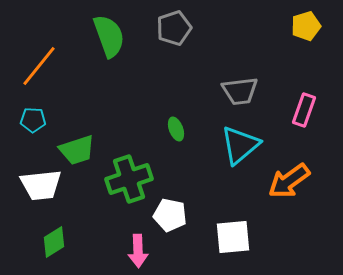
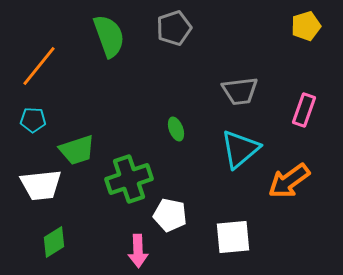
cyan triangle: moved 4 px down
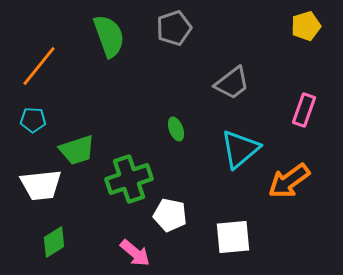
gray trapezoid: moved 8 px left, 8 px up; rotated 30 degrees counterclockwise
pink arrow: moved 3 px left, 2 px down; rotated 48 degrees counterclockwise
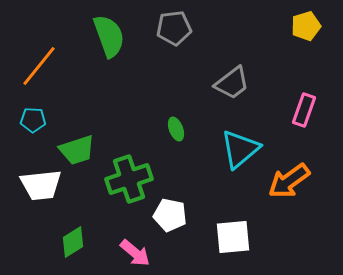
gray pentagon: rotated 12 degrees clockwise
green diamond: moved 19 px right
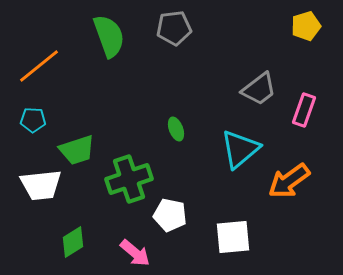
orange line: rotated 12 degrees clockwise
gray trapezoid: moved 27 px right, 6 px down
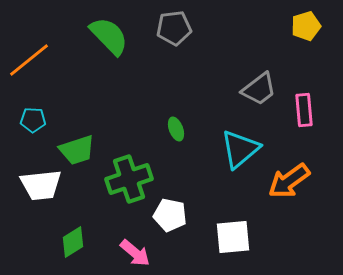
green semicircle: rotated 24 degrees counterclockwise
orange line: moved 10 px left, 6 px up
pink rectangle: rotated 24 degrees counterclockwise
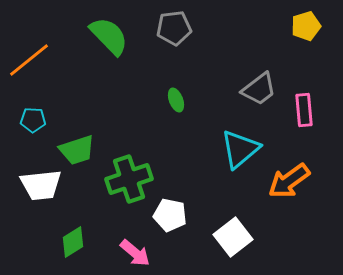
green ellipse: moved 29 px up
white square: rotated 33 degrees counterclockwise
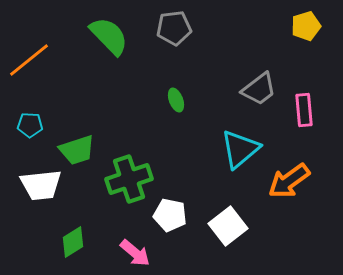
cyan pentagon: moved 3 px left, 5 px down
white square: moved 5 px left, 11 px up
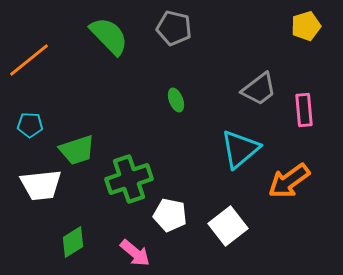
gray pentagon: rotated 20 degrees clockwise
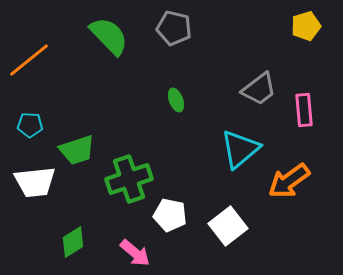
white trapezoid: moved 6 px left, 3 px up
